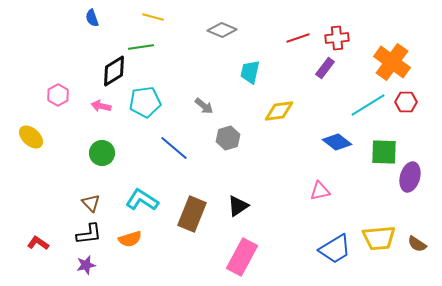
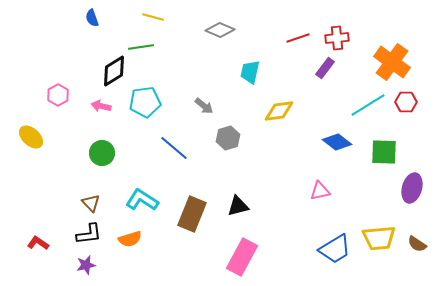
gray diamond: moved 2 px left
purple ellipse: moved 2 px right, 11 px down
black triangle: rotated 20 degrees clockwise
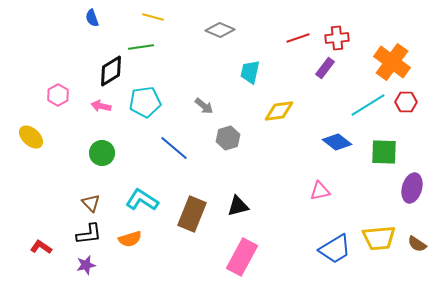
black diamond: moved 3 px left
red L-shape: moved 3 px right, 4 px down
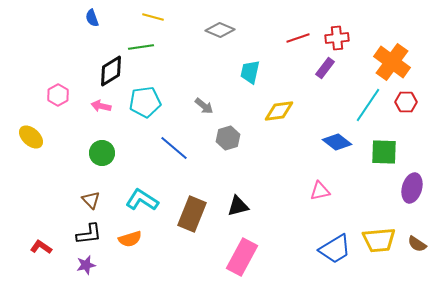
cyan line: rotated 24 degrees counterclockwise
brown triangle: moved 3 px up
yellow trapezoid: moved 2 px down
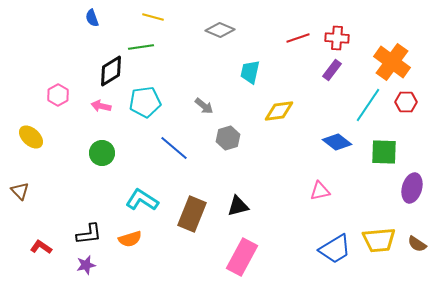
red cross: rotated 10 degrees clockwise
purple rectangle: moved 7 px right, 2 px down
brown triangle: moved 71 px left, 9 px up
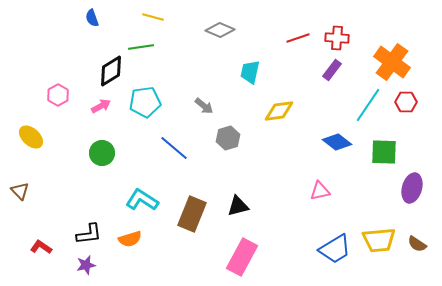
pink arrow: rotated 138 degrees clockwise
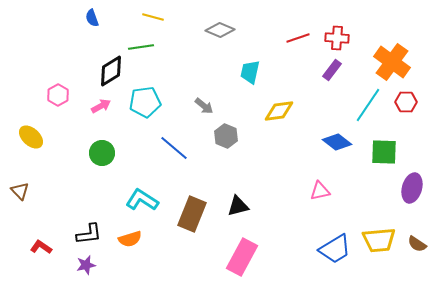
gray hexagon: moved 2 px left, 2 px up; rotated 20 degrees counterclockwise
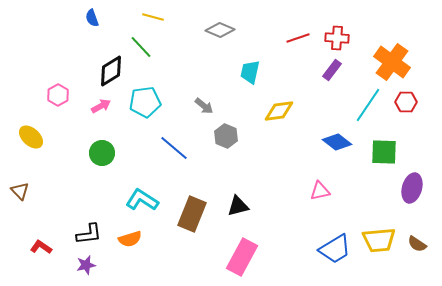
green line: rotated 55 degrees clockwise
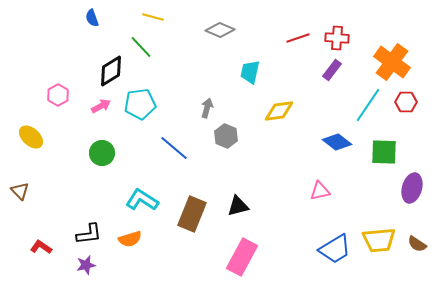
cyan pentagon: moved 5 px left, 2 px down
gray arrow: moved 3 px right, 2 px down; rotated 114 degrees counterclockwise
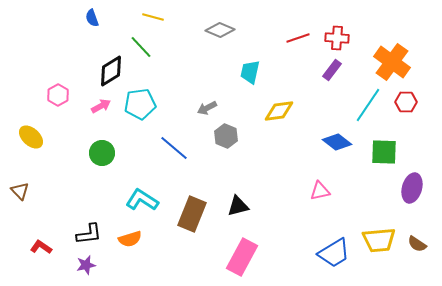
gray arrow: rotated 132 degrees counterclockwise
blue trapezoid: moved 1 px left, 4 px down
